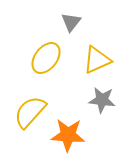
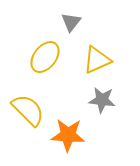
yellow ellipse: moved 1 px left, 1 px up
yellow semicircle: moved 2 px left, 2 px up; rotated 93 degrees clockwise
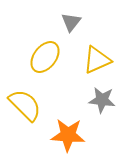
yellow semicircle: moved 3 px left, 5 px up
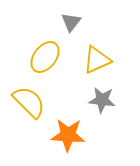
yellow semicircle: moved 4 px right, 3 px up
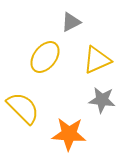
gray triangle: rotated 25 degrees clockwise
yellow semicircle: moved 6 px left, 6 px down
orange star: moved 1 px right, 1 px up
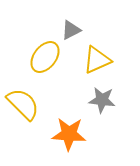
gray triangle: moved 8 px down
yellow semicircle: moved 4 px up
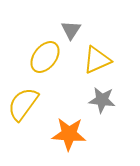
gray triangle: rotated 30 degrees counterclockwise
yellow semicircle: rotated 99 degrees counterclockwise
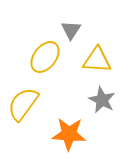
yellow triangle: rotated 28 degrees clockwise
gray star: rotated 20 degrees clockwise
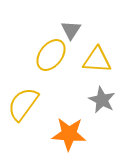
yellow ellipse: moved 6 px right, 2 px up
